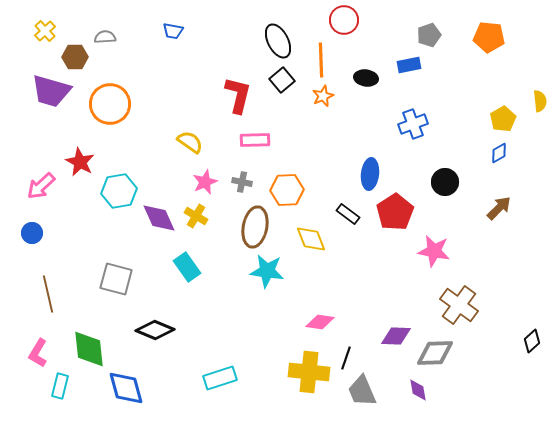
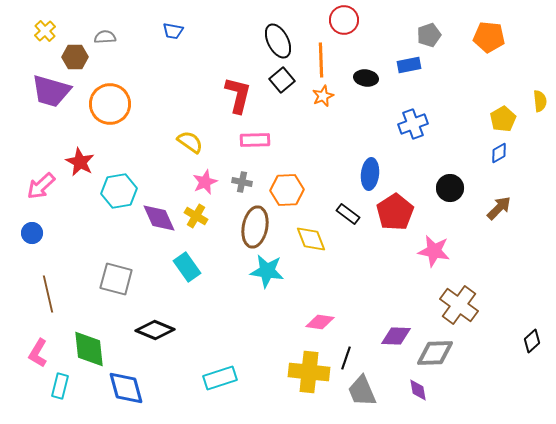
black circle at (445, 182): moved 5 px right, 6 px down
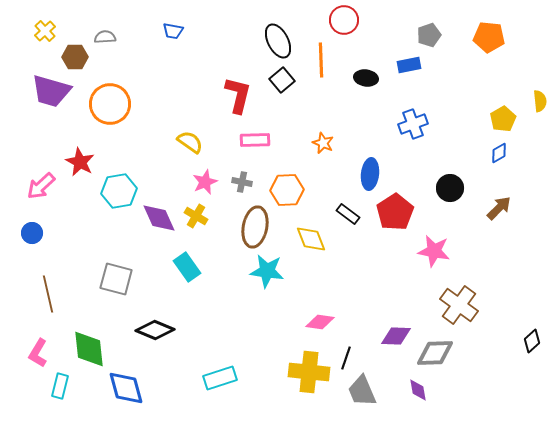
orange star at (323, 96): moved 47 px down; rotated 25 degrees counterclockwise
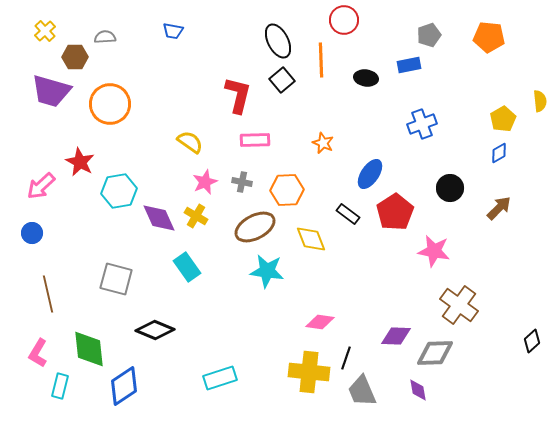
blue cross at (413, 124): moved 9 px right
blue ellipse at (370, 174): rotated 28 degrees clockwise
brown ellipse at (255, 227): rotated 51 degrees clockwise
blue diamond at (126, 388): moved 2 px left, 2 px up; rotated 72 degrees clockwise
